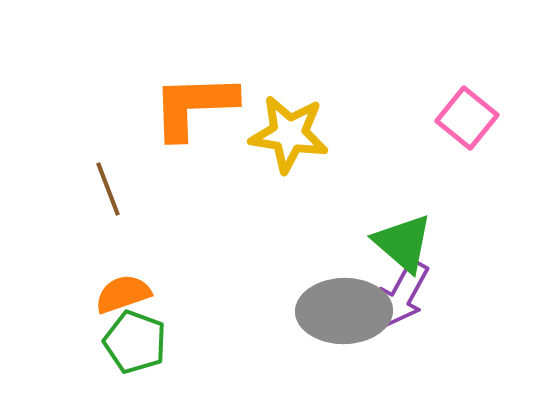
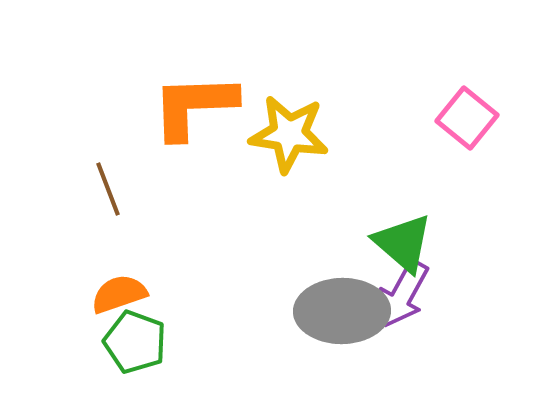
orange semicircle: moved 4 px left
gray ellipse: moved 2 px left
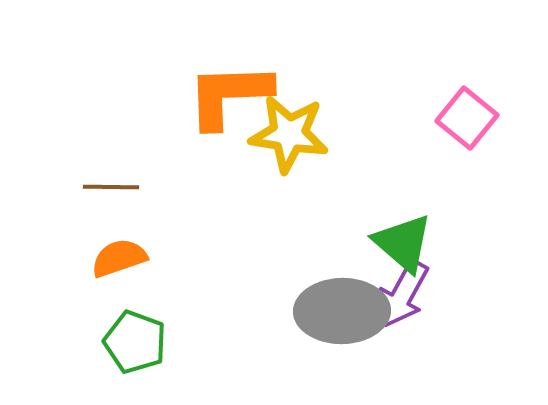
orange L-shape: moved 35 px right, 11 px up
brown line: moved 3 px right, 2 px up; rotated 68 degrees counterclockwise
orange semicircle: moved 36 px up
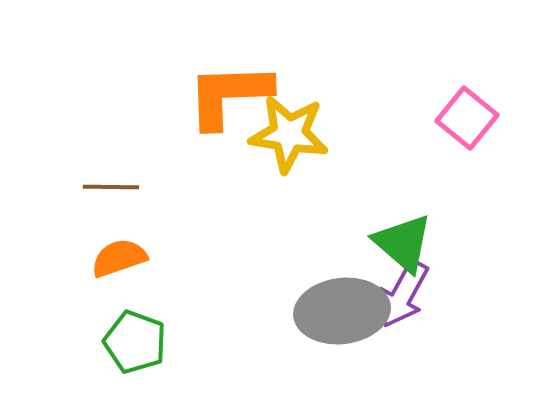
gray ellipse: rotated 6 degrees counterclockwise
